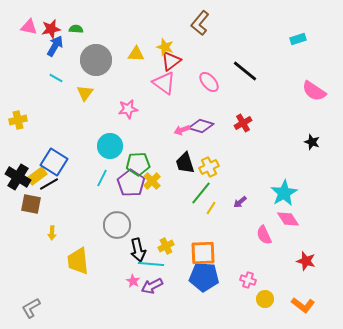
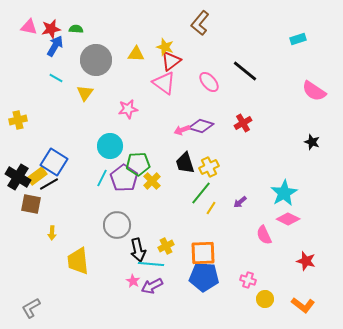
purple pentagon at (131, 183): moved 7 px left, 5 px up
pink diamond at (288, 219): rotated 30 degrees counterclockwise
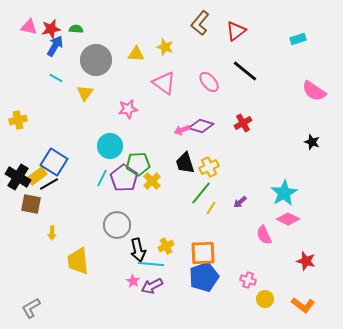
red triangle at (171, 61): moved 65 px right, 30 px up
blue pentagon at (204, 277): rotated 24 degrees counterclockwise
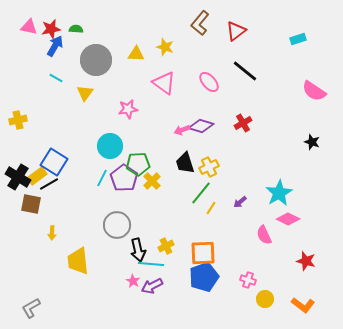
cyan star at (284, 193): moved 5 px left
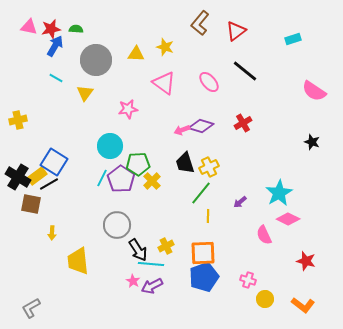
cyan rectangle at (298, 39): moved 5 px left
purple pentagon at (124, 178): moved 3 px left, 1 px down
yellow line at (211, 208): moved 3 px left, 8 px down; rotated 32 degrees counterclockwise
black arrow at (138, 250): rotated 20 degrees counterclockwise
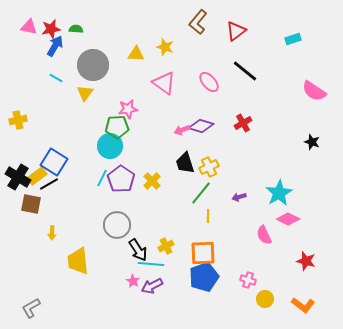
brown L-shape at (200, 23): moved 2 px left, 1 px up
gray circle at (96, 60): moved 3 px left, 5 px down
green pentagon at (138, 164): moved 21 px left, 37 px up
purple arrow at (240, 202): moved 1 px left, 5 px up; rotated 24 degrees clockwise
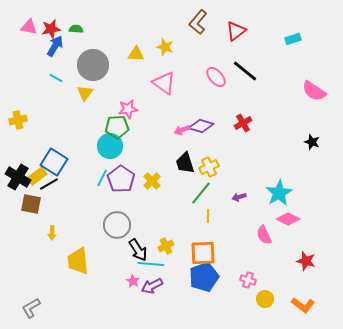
pink ellipse at (209, 82): moved 7 px right, 5 px up
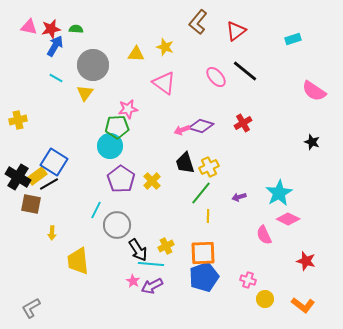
cyan line at (102, 178): moved 6 px left, 32 px down
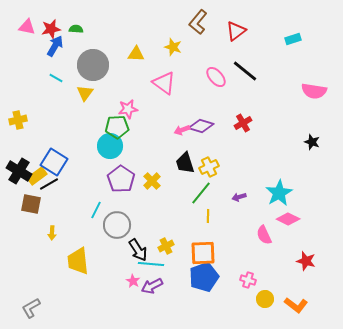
pink triangle at (29, 27): moved 2 px left
yellow star at (165, 47): moved 8 px right
pink semicircle at (314, 91): rotated 25 degrees counterclockwise
black cross at (18, 177): moved 1 px right, 6 px up
orange L-shape at (303, 305): moved 7 px left
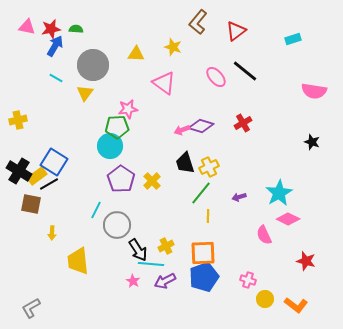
purple arrow at (152, 286): moved 13 px right, 5 px up
